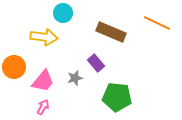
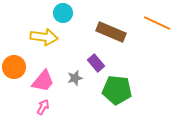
green pentagon: moved 7 px up
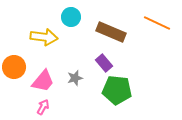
cyan circle: moved 8 px right, 4 px down
purple rectangle: moved 8 px right
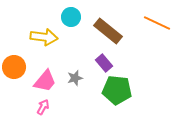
brown rectangle: moved 3 px left, 1 px up; rotated 16 degrees clockwise
pink trapezoid: moved 2 px right
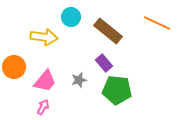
gray star: moved 4 px right, 2 px down
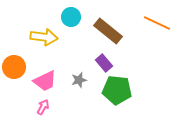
pink trapezoid: rotated 25 degrees clockwise
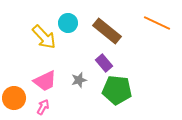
cyan circle: moved 3 px left, 6 px down
brown rectangle: moved 1 px left
yellow arrow: rotated 40 degrees clockwise
orange circle: moved 31 px down
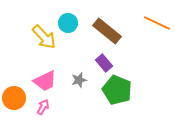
green pentagon: rotated 16 degrees clockwise
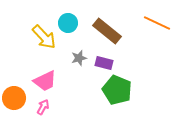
purple rectangle: rotated 36 degrees counterclockwise
gray star: moved 22 px up
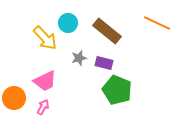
yellow arrow: moved 1 px right, 1 px down
